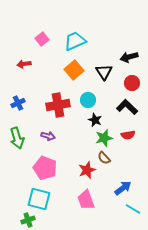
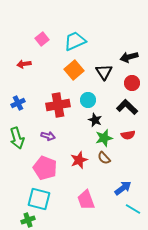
red star: moved 8 px left, 10 px up
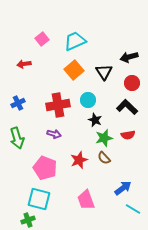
purple arrow: moved 6 px right, 2 px up
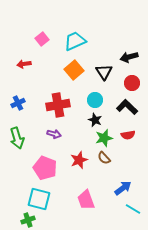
cyan circle: moved 7 px right
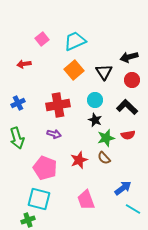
red circle: moved 3 px up
green star: moved 2 px right
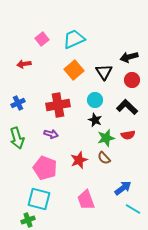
cyan trapezoid: moved 1 px left, 2 px up
purple arrow: moved 3 px left
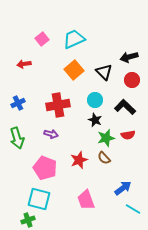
black triangle: rotated 12 degrees counterclockwise
black L-shape: moved 2 px left
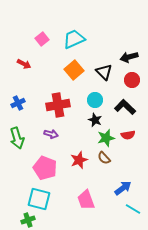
red arrow: rotated 144 degrees counterclockwise
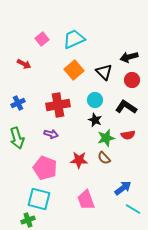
black L-shape: moved 1 px right; rotated 10 degrees counterclockwise
red star: rotated 24 degrees clockwise
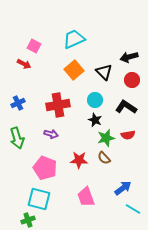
pink square: moved 8 px left, 7 px down; rotated 24 degrees counterclockwise
pink trapezoid: moved 3 px up
